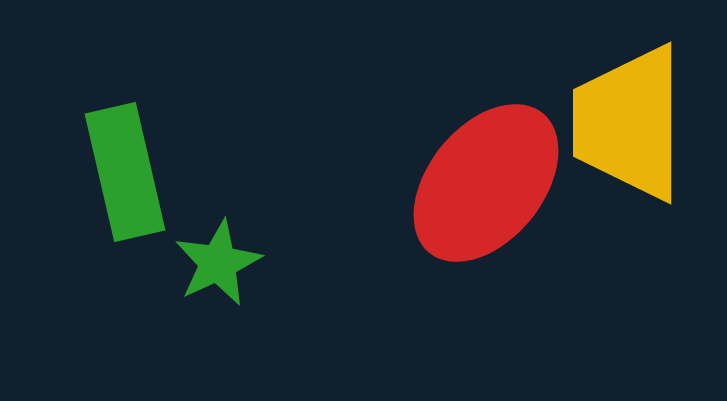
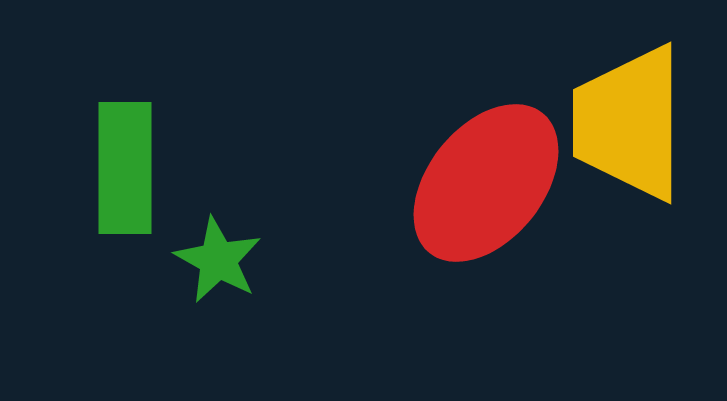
green rectangle: moved 4 px up; rotated 13 degrees clockwise
green star: moved 3 px up; rotated 18 degrees counterclockwise
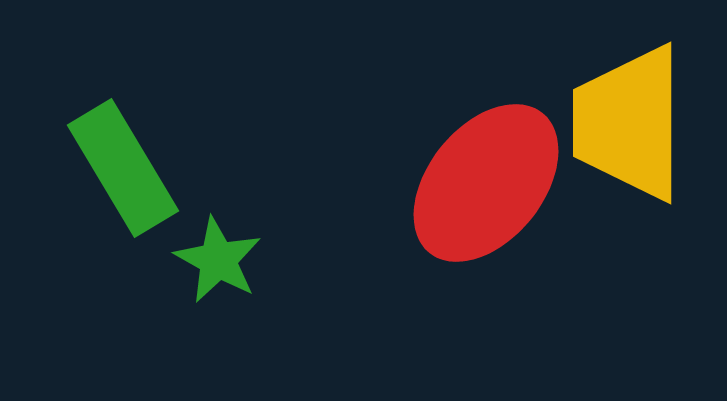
green rectangle: moved 2 px left; rotated 31 degrees counterclockwise
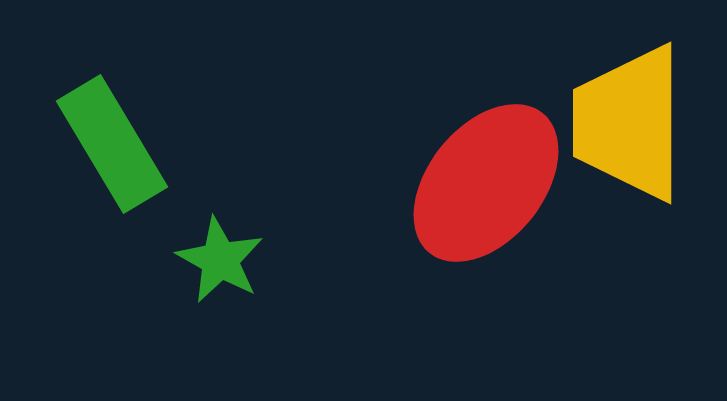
green rectangle: moved 11 px left, 24 px up
green star: moved 2 px right
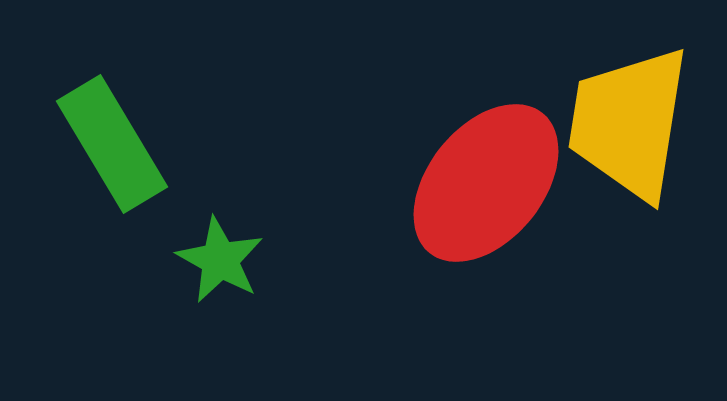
yellow trapezoid: rotated 9 degrees clockwise
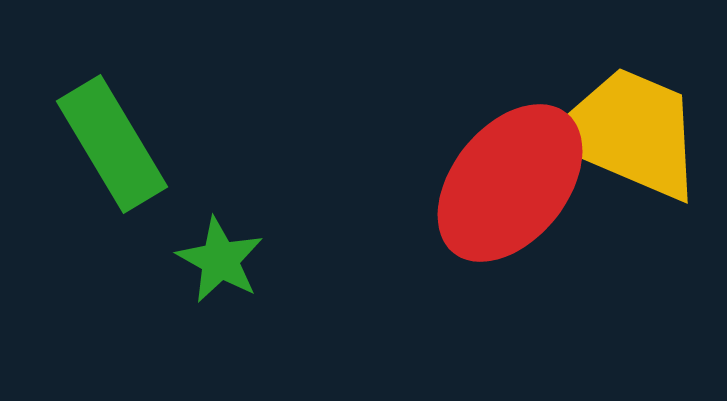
yellow trapezoid: moved 10 px down; rotated 104 degrees clockwise
red ellipse: moved 24 px right
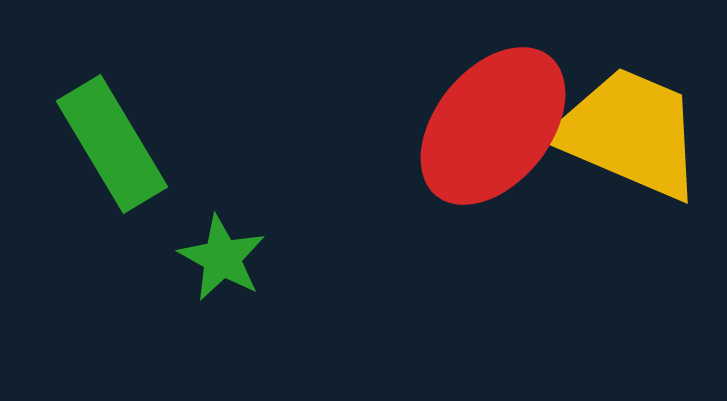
red ellipse: moved 17 px left, 57 px up
green star: moved 2 px right, 2 px up
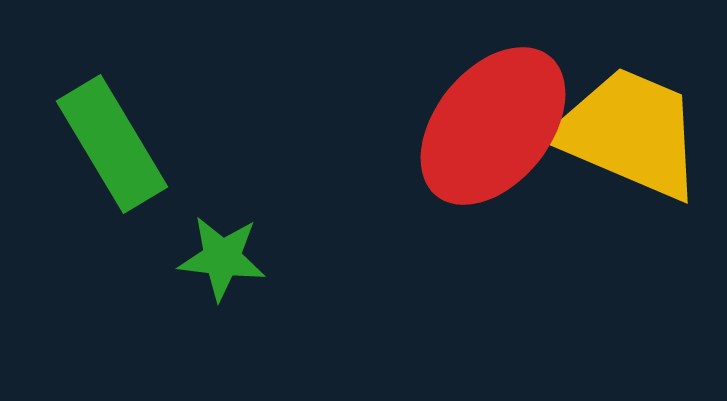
green star: rotated 22 degrees counterclockwise
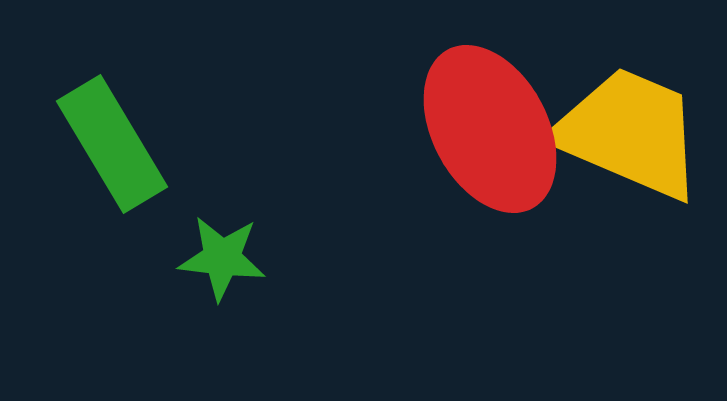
red ellipse: moved 3 px left, 3 px down; rotated 67 degrees counterclockwise
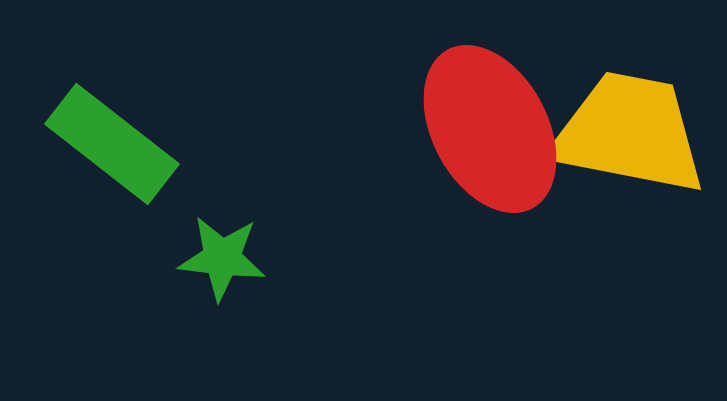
yellow trapezoid: rotated 12 degrees counterclockwise
green rectangle: rotated 21 degrees counterclockwise
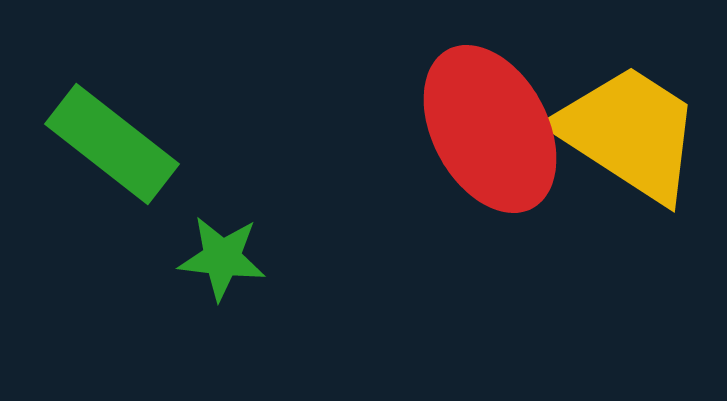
yellow trapezoid: rotated 22 degrees clockwise
